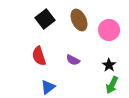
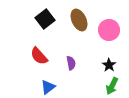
red semicircle: rotated 24 degrees counterclockwise
purple semicircle: moved 2 px left, 3 px down; rotated 128 degrees counterclockwise
green arrow: moved 1 px down
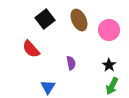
red semicircle: moved 8 px left, 7 px up
blue triangle: rotated 21 degrees counterclockwise
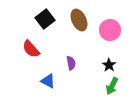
pink circle: moved 1 px right
blue triangle: moved 6 px up; rotated 35 degrees counterclockwise
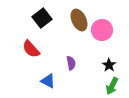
black square: moved 3 px left, 1 px up
pink circle: moved 8 px left
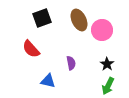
black square: rotated 18 degrees clockwise
black star: moved 2 px left, 1 px up
blue triangle: rotated 14 degrees counterclockwise
green arrow: moved 4 px left
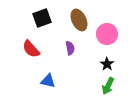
pink circle: moved 5 px right, 4 px down
purple semicircle: moved 1 px left, 15 px up
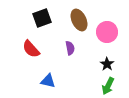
pink circle: moved 2 px up
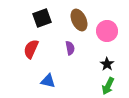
pink circle: moved 1 px up
red semicircle: rotated 66 degrees clockwise
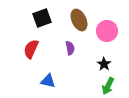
black star: moved 3 px left
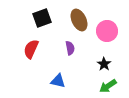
blue triangle: moved 10 px right
green arrow: rotated 30 degrees clockwise
